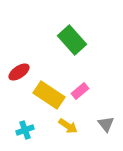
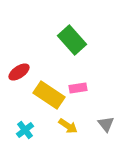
pink rectangle: moved 2 px left, 3 px up; rotated 30 degrees clockwise
cyan cross: rotated 18 degrees counterclockwise
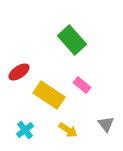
pink rectangle: moved 4 px right, 3 px up; rotated 48 degrees clockwise
yellow arrow: moved 4 px down
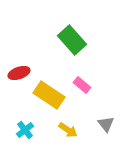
red ellipse: moved 1 px down; rotated 15 degrees clockwise
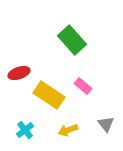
pink rectangle: moved 1 px right, 1 px down
yellow arrow: rotated 126 degrees clockwise
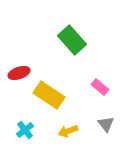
pink rectangle: moved 17 px right, 1 px down
yellow arrow: moved 1 px down
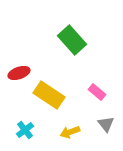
pink rectangle: moved 3 px left, 5 px down
yellow arrow: moved 2 px right, 1 px down
